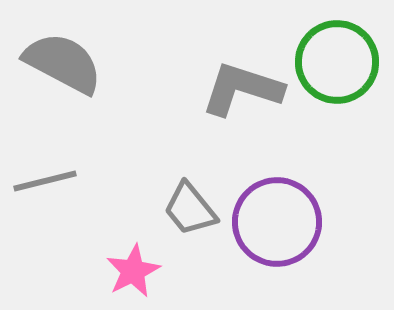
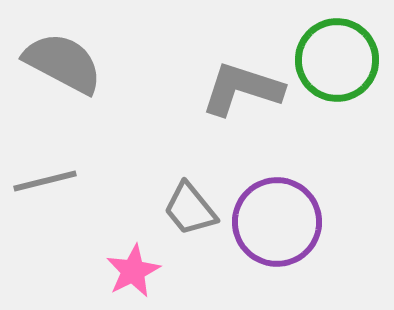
green circle: moved 2 px up
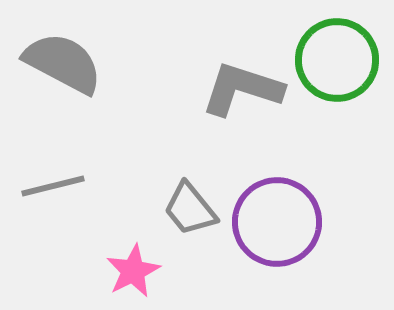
gray line: moved 8 px right, 5 px down
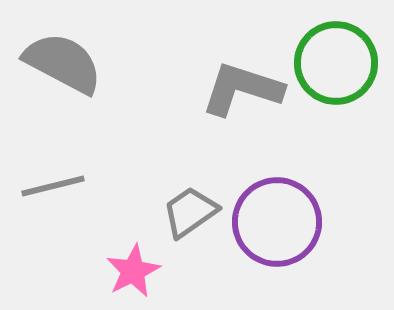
green circle: moved 1 px left, 3 px down
gray trapezoid: moved 3 px down; rotated 94 degrees clockwise
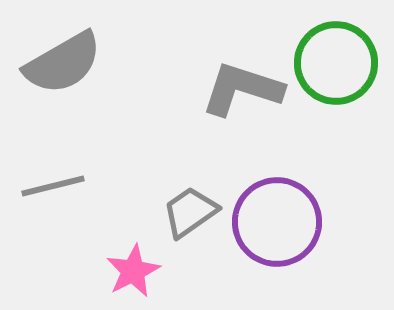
gray semicircle: rotated 122 degrees clockwise
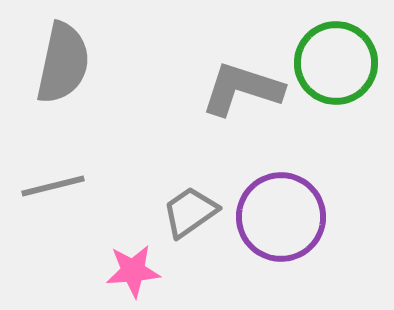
gray semicircle: rotated 48 degrees counterclockwise
purple circle: moved 4 px right, 5 px up
pink star: rotated 22 degrees clockwise
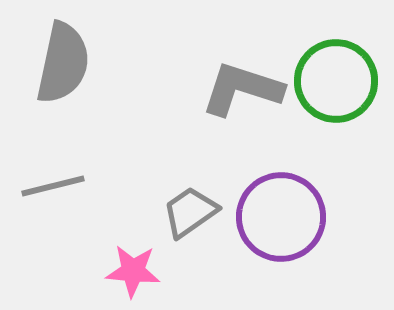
green circle: moved 18 px down
pink star: rotated 10 degrees clockwise
